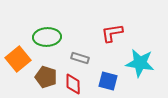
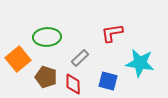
gray rectangle: rotated 60 degrees counterclockwise
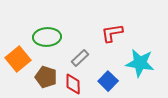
blue square: rotated 30 degrees clockwise
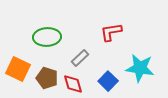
red L-shape: moved 1 px left, 1 px up
orange square: moved 10 px down; rotated 25 degrees counterclockwise
cyan star: moved 5 px down
brown pentagon: moved 1 px right, 1 px down
red diamond: rotated 15 degrees counterclockwise
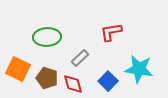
cyan star: moved 1 px left, 1 px down
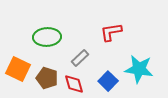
red diamond: moved 1 px right
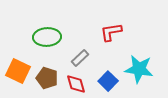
orange square: moved 2 px down
red diamond: moved 2 px right
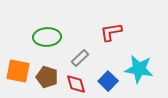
orange square: rotated 15 degrees counterclockwise
brown pentagon: moved 1 px up
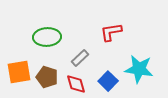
orange square: moved 1 px right, 1 px down; rotated 20 degrees counterclockwise
